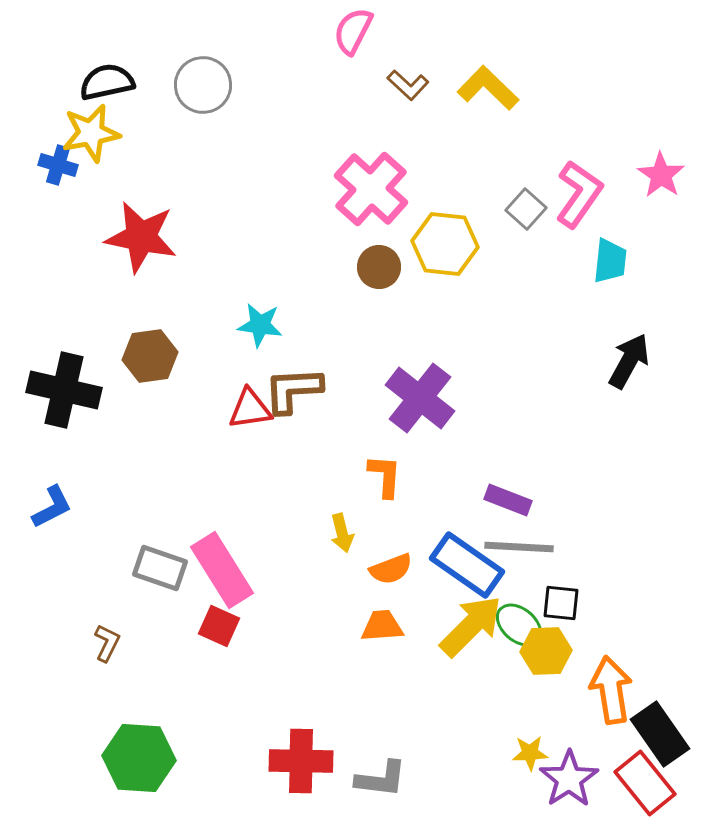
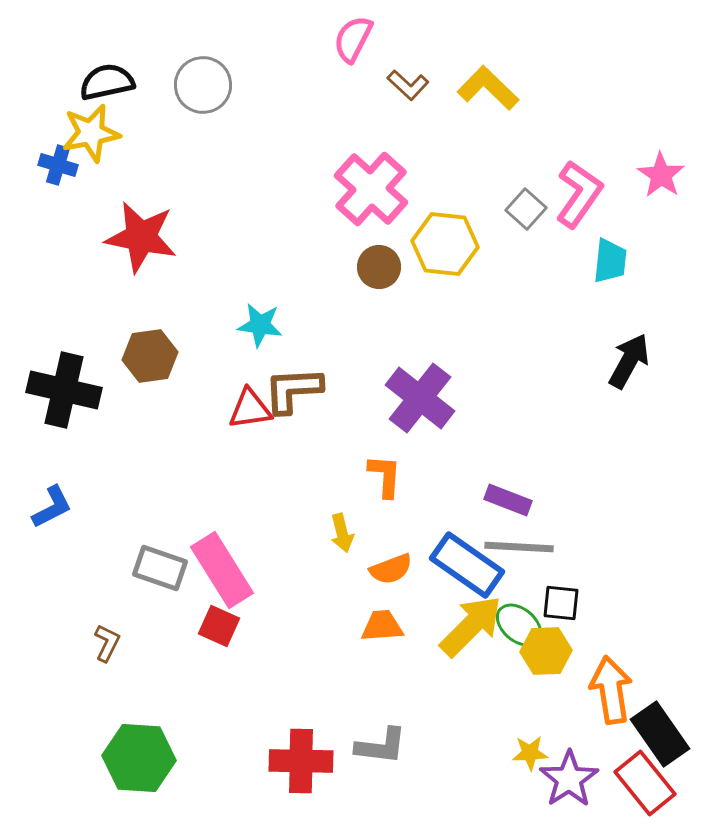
pink semicircle at (353, 31): moved 8 px down
gray L-shape at (381, 779): moved 33 px up
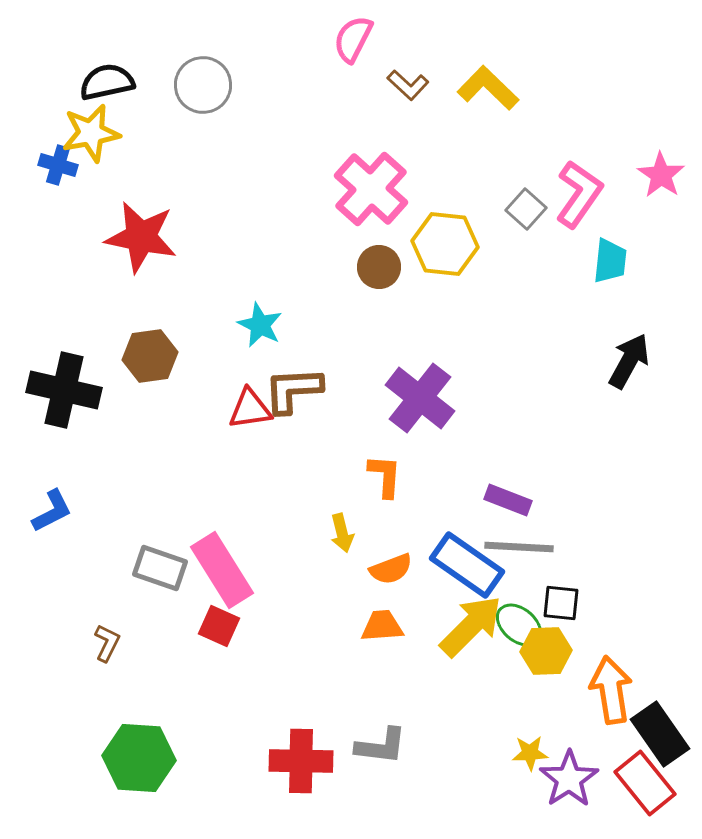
cyan star at (260, 325): rotated 18 degrees clockwise
blue L-shape at (52, 507): moved 4 px down
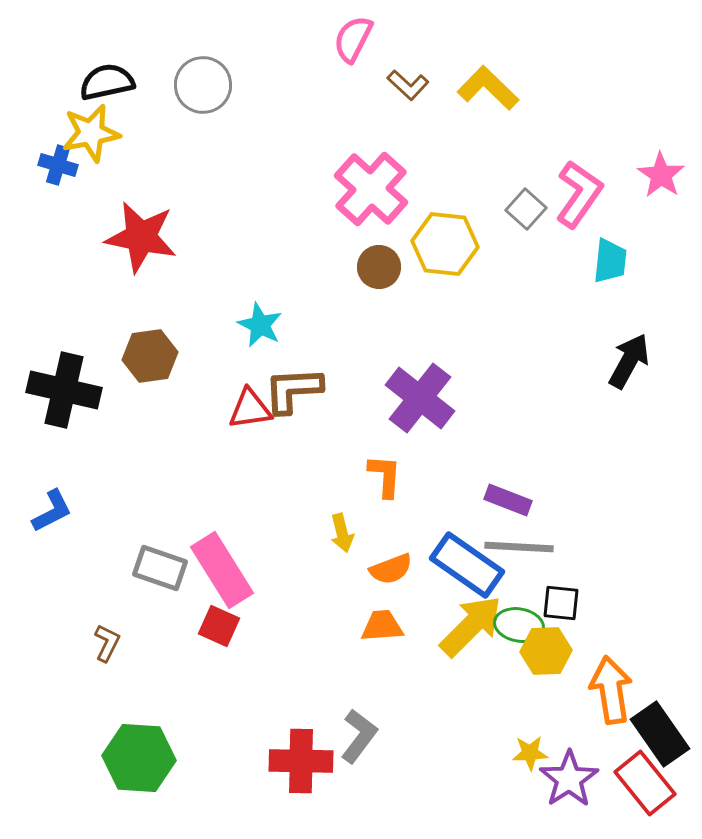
green ellipse at (519, 625): rotated 30 degrees counterclockwise
gray L-shape at (381, 746): moved 22 px left, 10 px up; rotated 60 degrees counterclockwise
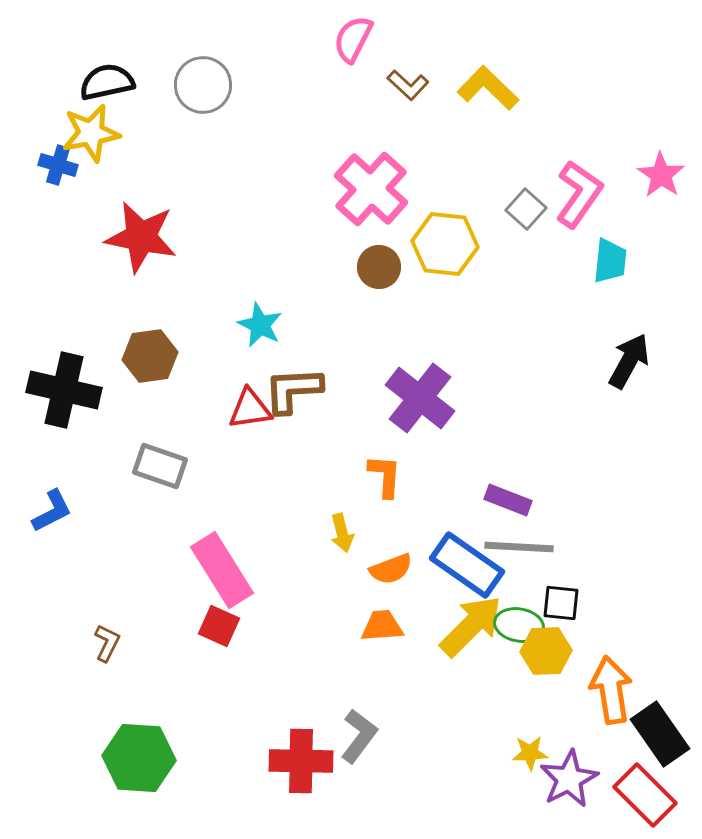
gray rectangle at (160, 568): moved 102 px up
purple star at (569, 779): rotated 6 degrees clockwise
red rectangle at (645, 783): moved 12 px down; rotated 6 degrees counterclockwise
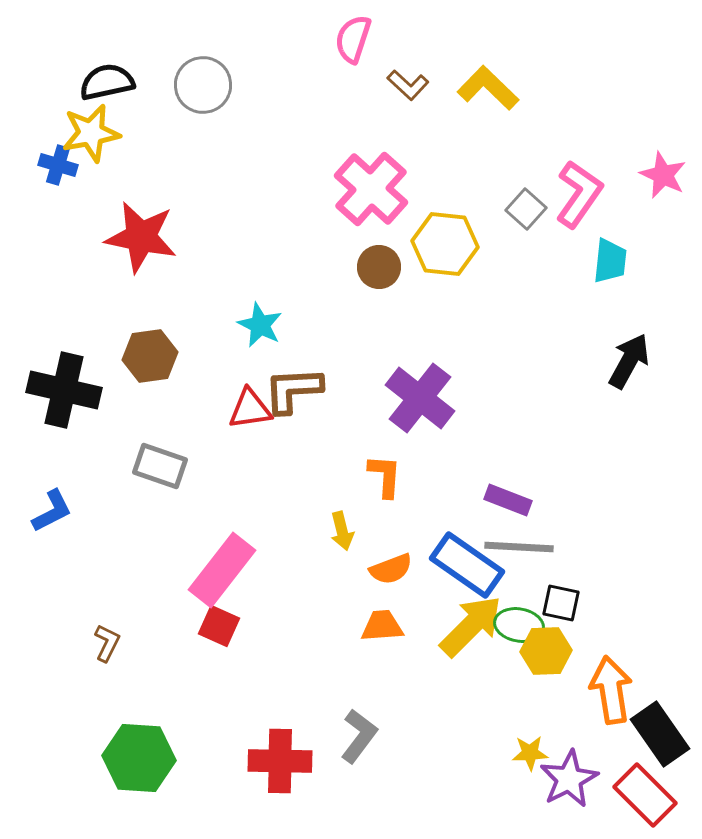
pink semicircle at (353, 39): rotated 9 degrees counterclockwise
pink star at (661, 175): moved 2 px right; rotated 9 degrees counterclockwise
yellow arrow at (342, 533): moved 2 px up
pink rectangle at (222, 570): rotated 70 degrees clockwise
black square at (561, 603): rotated 6 degrees clockwise
red cross at (301, 761): moved 21 px left
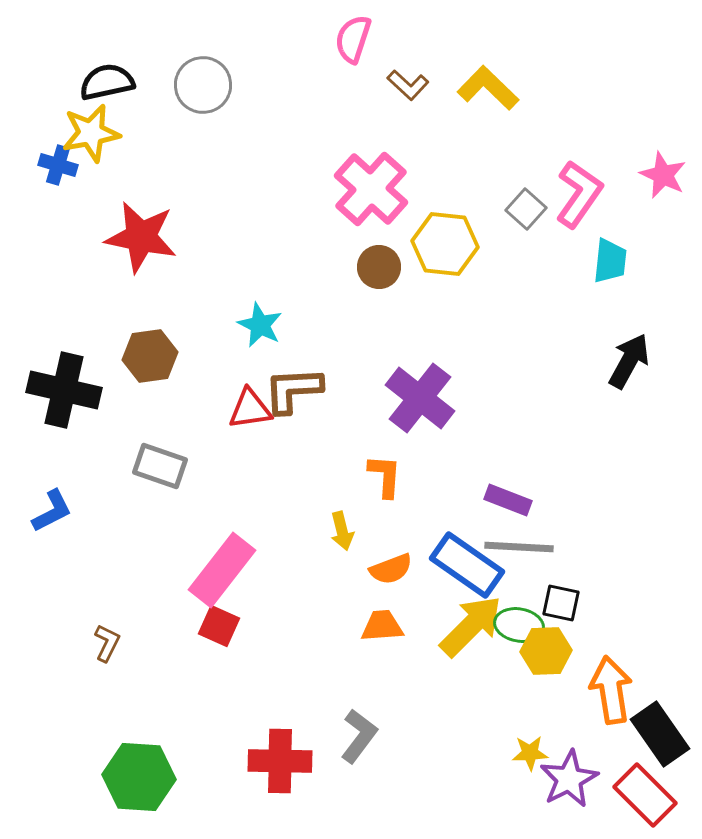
green hexagon at (139, 758): moved 19 px down
